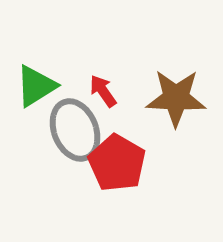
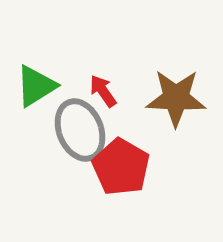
gray ellipse: moved 5 px right
red pentagon: moved 4 px right, 4 px down
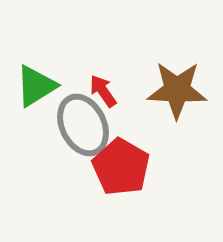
brown star: moved 1 px right, 8 px up
gray ellipse: moved 3 px right, 5 px up; rotated 4 degrees counterclockwise
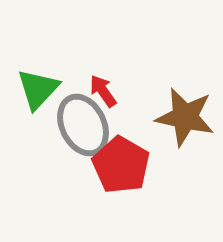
green triangle: moved 2 px right, 3 px down; rotated 15 degrees counterclockwise
brown star: moved 8 px right, 27 px down; rotated 10 degrees clockwise
red pentagon: moved 2 px up
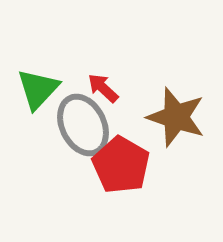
red arrow: moved 3 px up; rotated 12 degrees counterclockwise
brown star: moved 9 px left; rotated 6 degrees clockwise
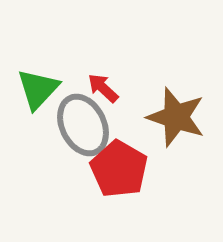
red pentagon: moved 2 px left, 4 px down
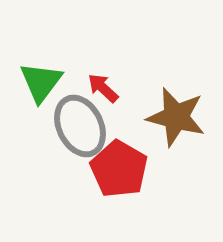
green triangle: moved 3 px right, 7 px up; rotated 6 degrees counterclockwise
brown star: rotated 4 degrees counterclockwise
gray ellipse: moved 3 px left, 1 px down
